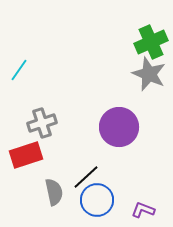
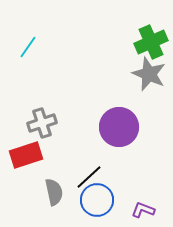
cyan line: moved 9 px right, 23 px up
black line: moved 3 px right
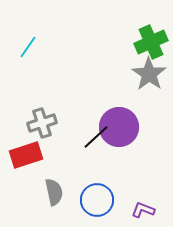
gray star: rotated 12 degrees clockwise
black line: moved 7 px right, 40 px up
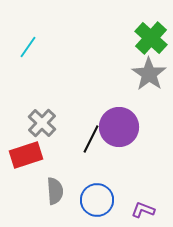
green cross: moved 4 px up; rotated 24 degrees counterclockwise
gray cross: rotated 28 degrees counterclockwise
black line: moved 5 px left, 2 px down; rotated 20 degrees counterclockwise
gray semicircle: moved 1 px right, 1 px up; rotated 8 degrees clockwise
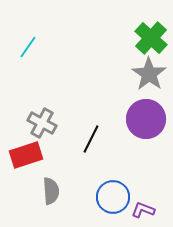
gray cross: rotated 16 degrees counterclockwise
purple circle: moved 27 px right, 8 px up
gray semicircle: moved 4 px left
blue circle: moved 16 px right, 3 px up
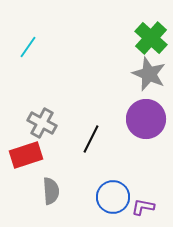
gray star: rotated 12 degrees counterclockwise
purple L-shape: moved 3 px up; rotated 10 degrees counterclockwise
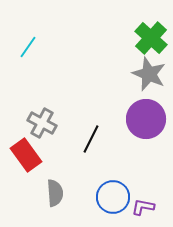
red rectangle: rotated 72 degrees clockwise
gray semicircle: moved 4 px right, 2 px down
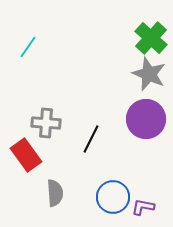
gray cross: moved 4 px right; rotated 24 degrees counterclockwise
